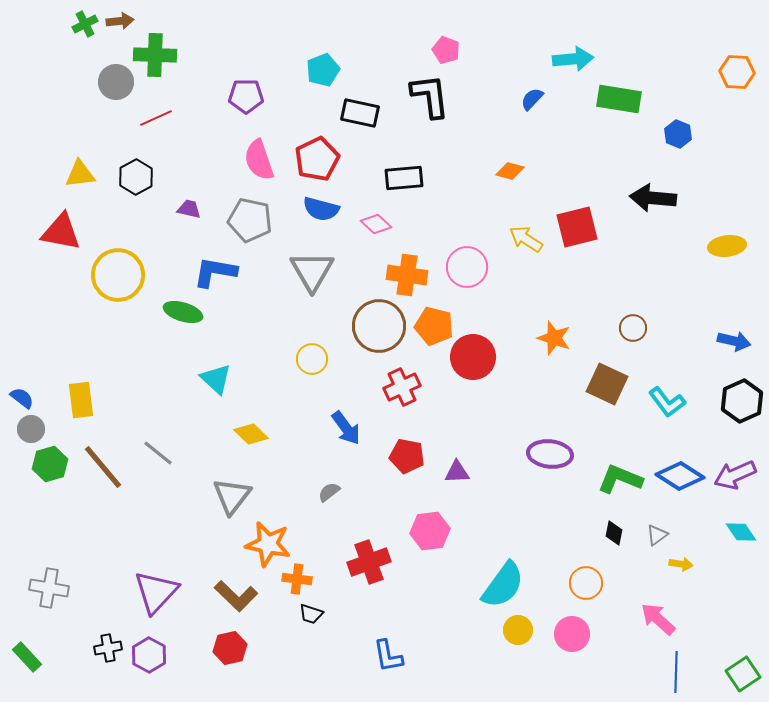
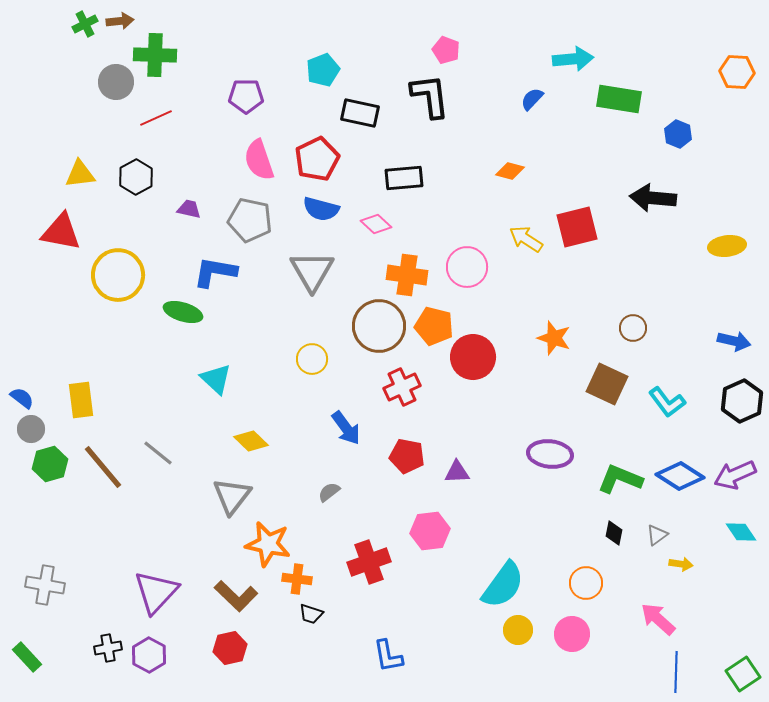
yellow diamond at (251, 434): moved 7 px down
gray cross at (49, 588): moved 4 px left, 3 px up
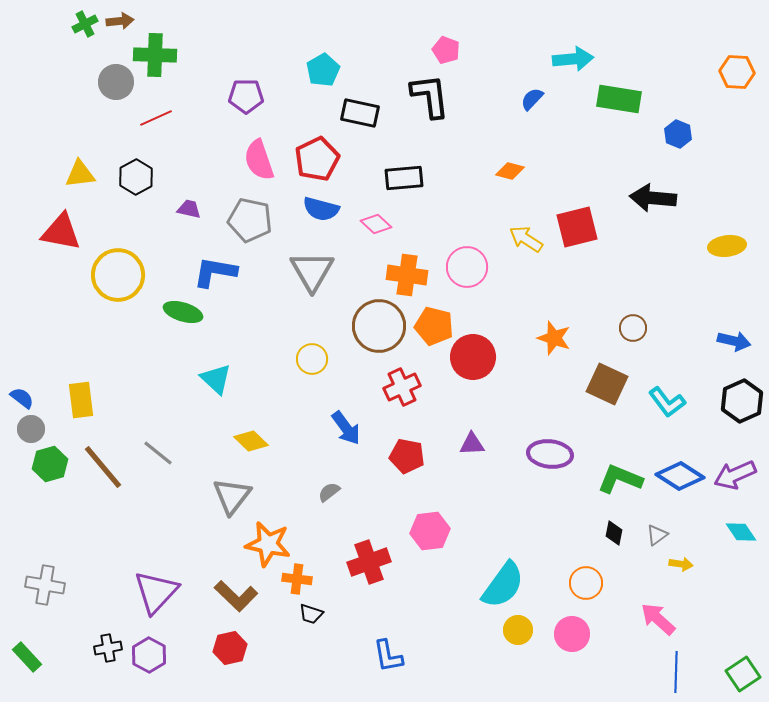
cyan pentagon at (323, 70): rotated 8 degrees counterclockwise
purple triangle at (457, 472): moved 15 px right, 28 px up
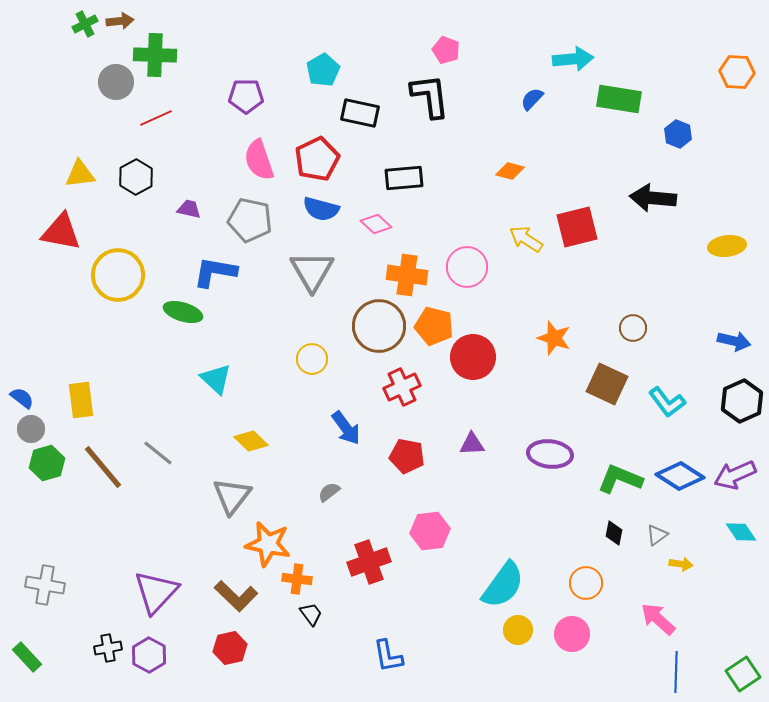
green hexagon at (50, 464): moved 3 px left, 1 px up
black trapezoid at (311, 614): rotated 145 degrees counterclockwise
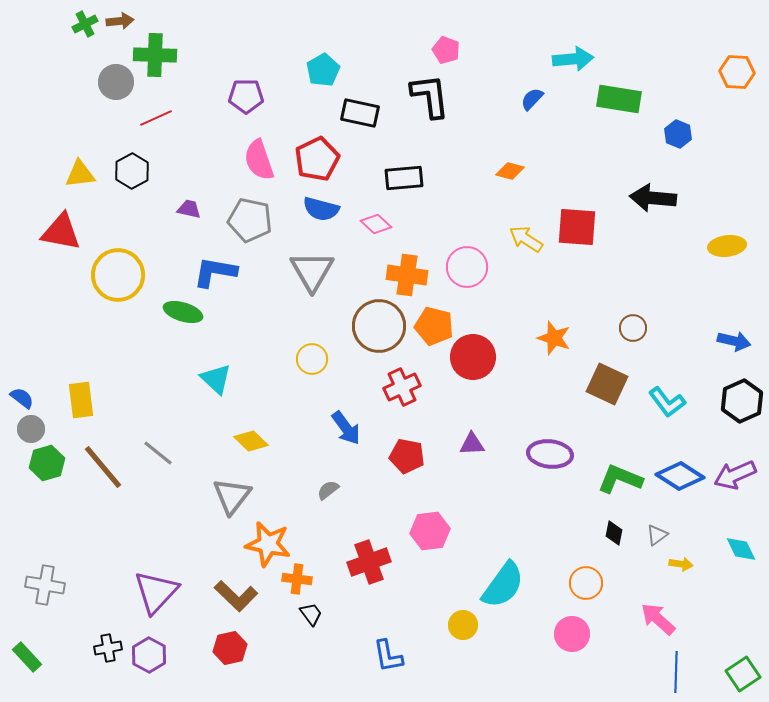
black hexagon at (136, 177): moved 4 px left, 6 px up
red square at (577, 227): rotated 18 degrees clockwise
gray semicircle at (329, 492): moved 1 px left, 2 px up
cyan diamond at (741, 532): moved 17 px down; rotated 8 degrees clockwise
yellow circle at (518, 630): moved 55 px left, 5 px up
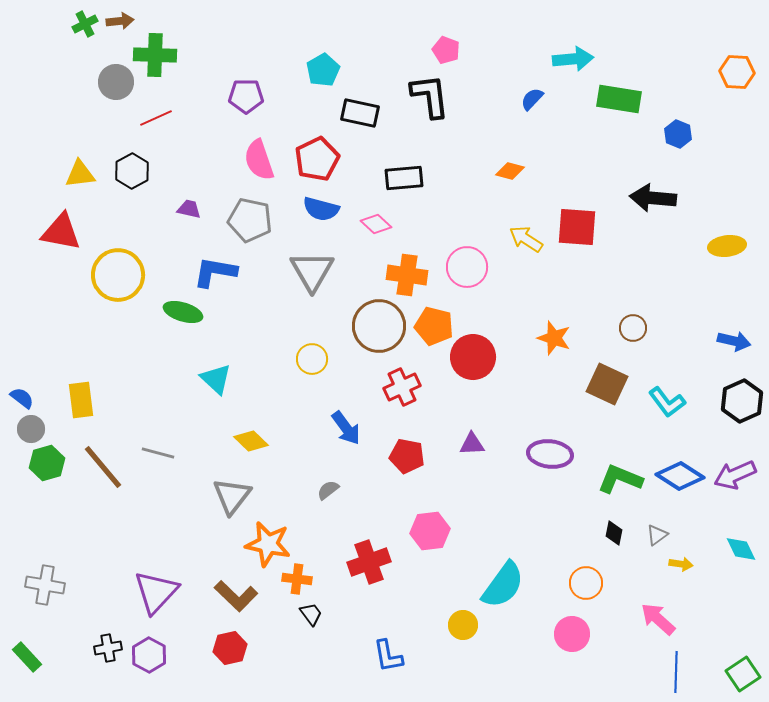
gray line at (158, 453): rotated 24 degrees counterclockwise
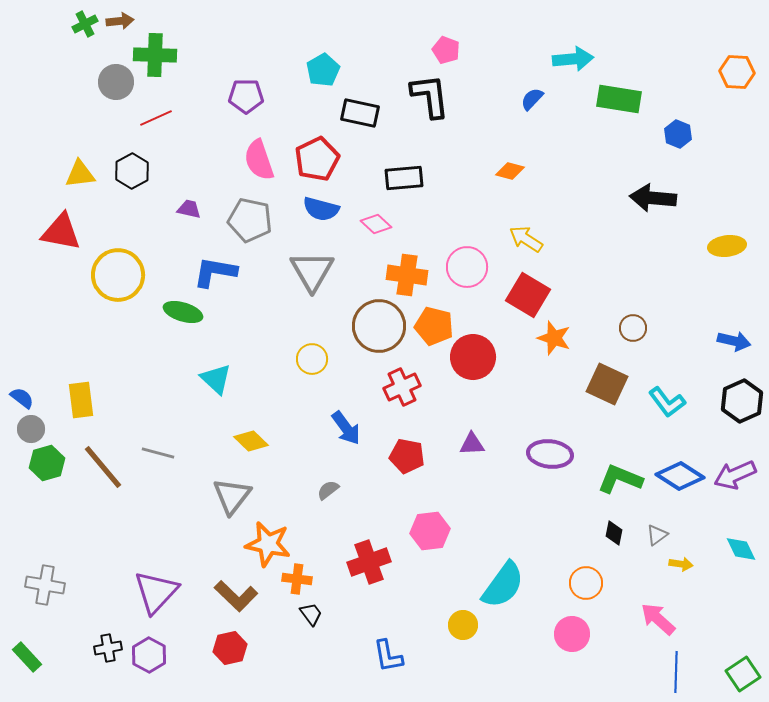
red square at (577, 227): moved 49 px left, 68 px down; rotated 27 degrees clockwise
